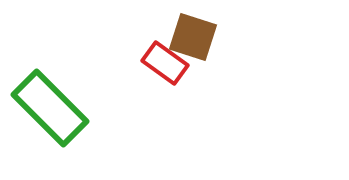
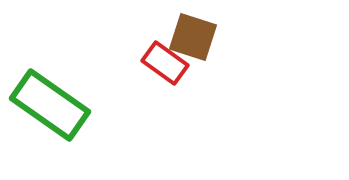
green rectangle: moved 3 px up; rotated 10 degrees counterclockwise
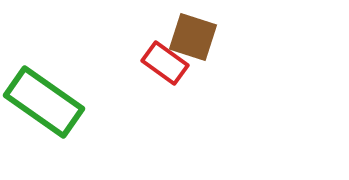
green rectangle: moved 6 px left, 3 px up
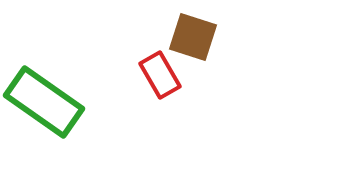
red rectangle: moved 5 px left, 12 px down; rotated 24 degrees clockwise
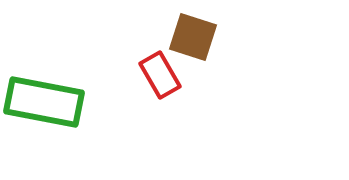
green rectangle: rotated 24 degrees counterclockwise
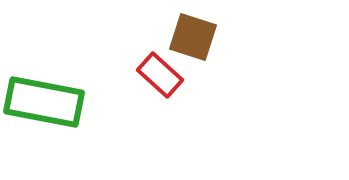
red rectangle: rotated 18 degrees counterclockwise
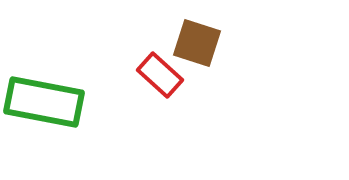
brown square: moved 4 px right, 6 px down
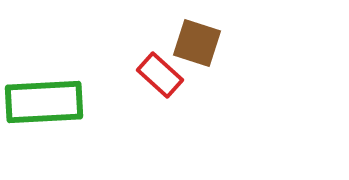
green rectangle: rotated 14 degrees counterclockwise
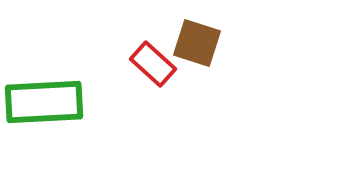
red rectangle: moved 7 px left, 11 px up
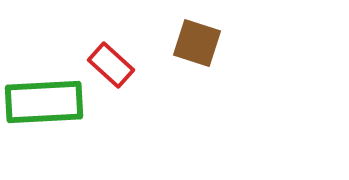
red rectangle: moved 42 px left, 1 px down
